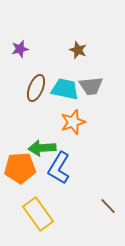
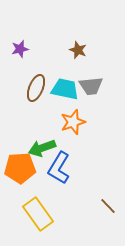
green arrow: rotated 16 degrees counterclockwise
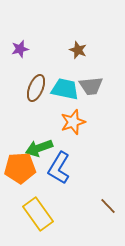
green arrow: moved 3 px left
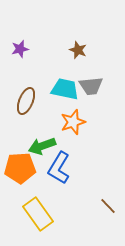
brown ellipse: moved 10 px left, 13 px down
green arrow: moved 3 px right, 2 px up
